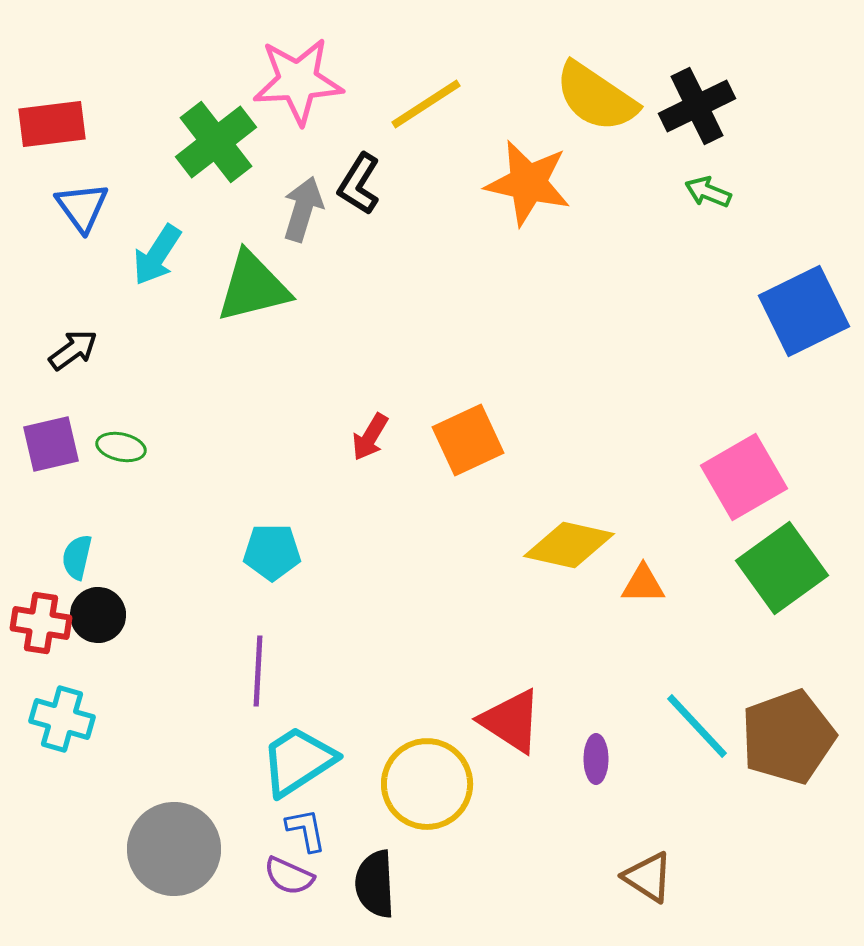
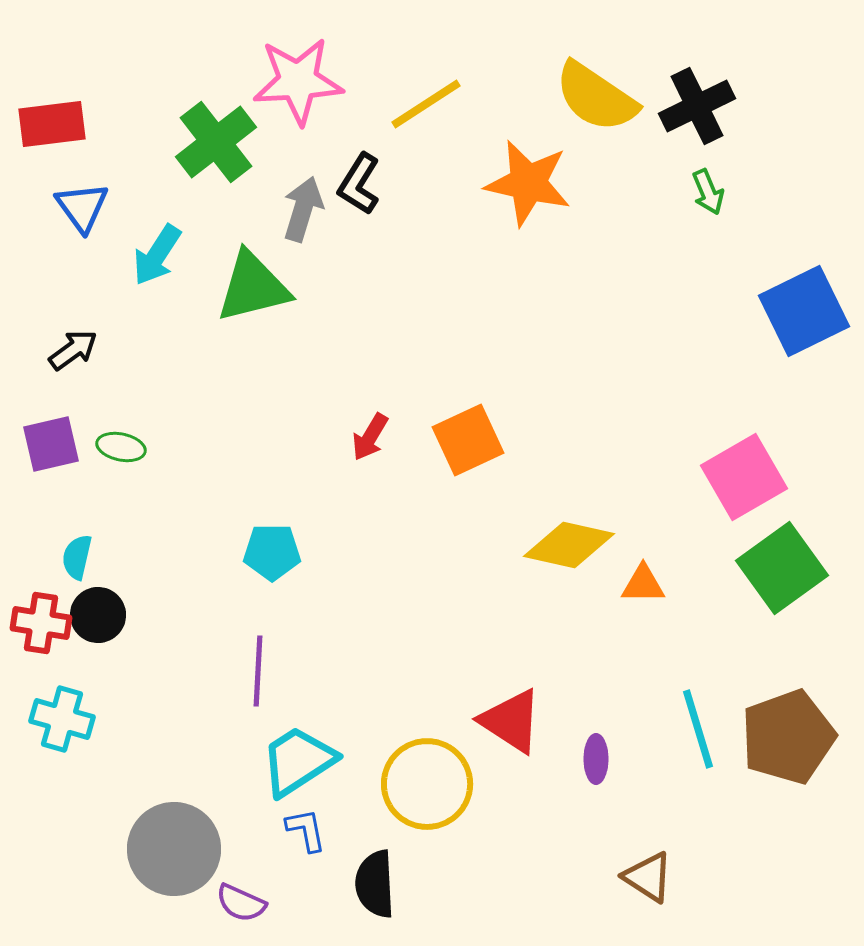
green arrow: rotated 135 degrees counterclockwise
cyan line: moved 1 px right, 3 px down; rotated 26 degrees clockwise
purple semicircle: moved 48 px left, 27 px down
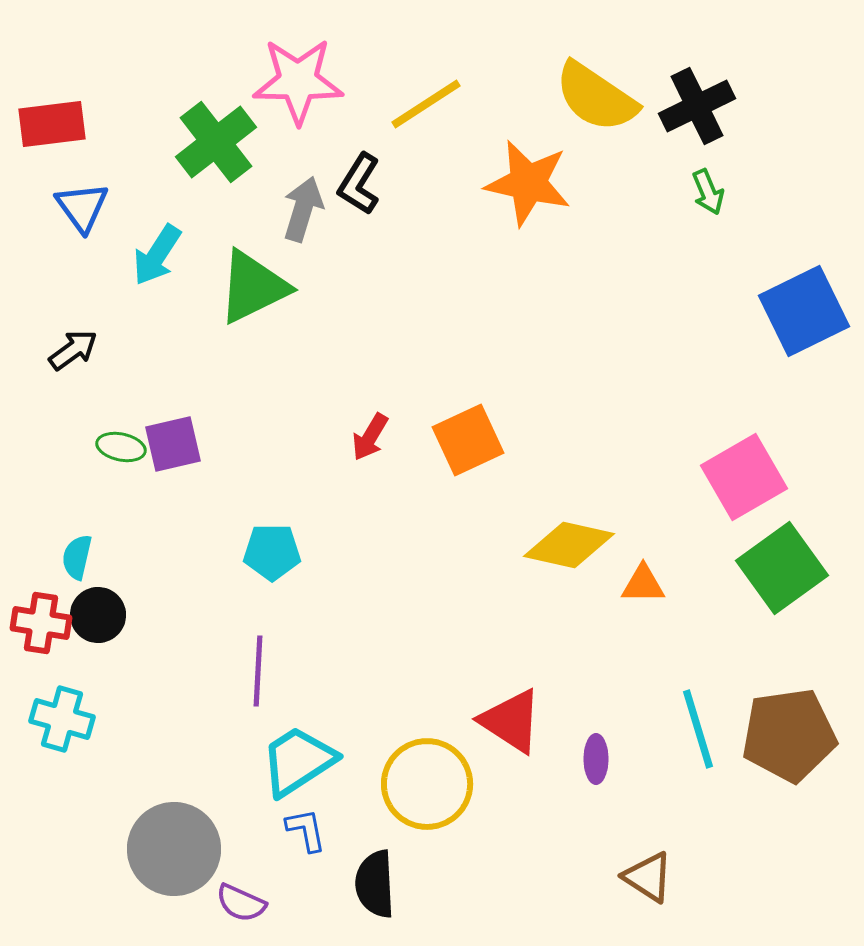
pink star: rotated 4 degrees clockwise
green triangle: rotated 12 degrees counterclockwise
purple square: moved 122 px right
brown pentagon: moved 1 px right, 2 px up; rotated 12 degrees clockwise
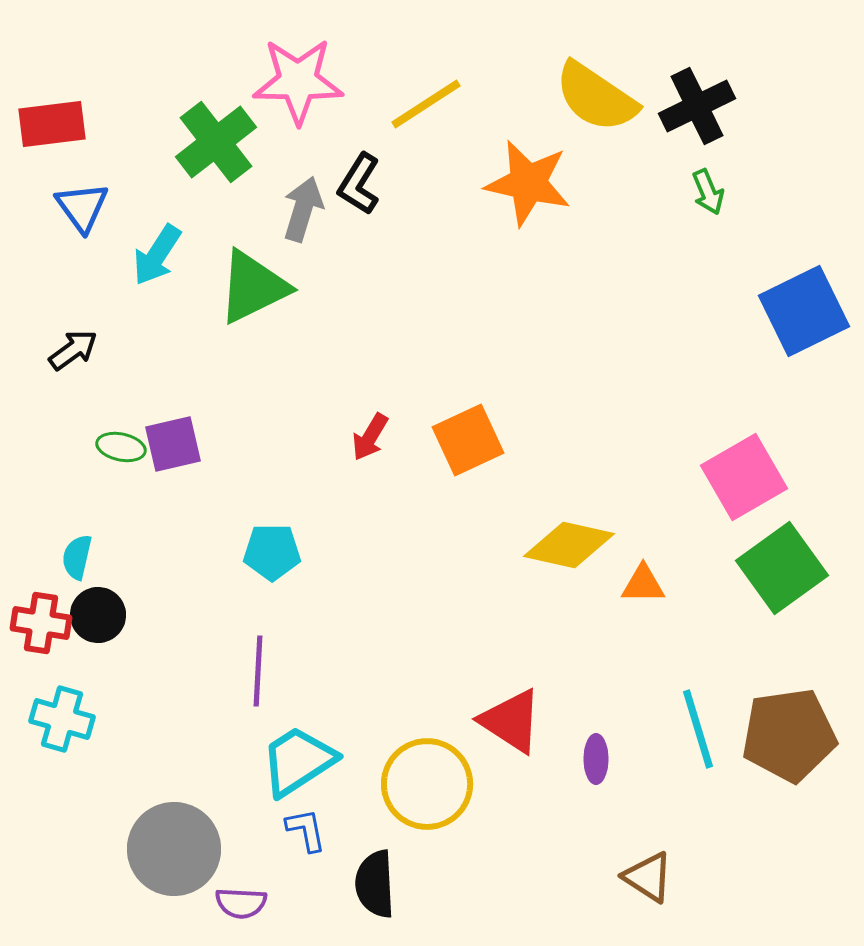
purple semicircle: rotated 21 degrees counterclockwise
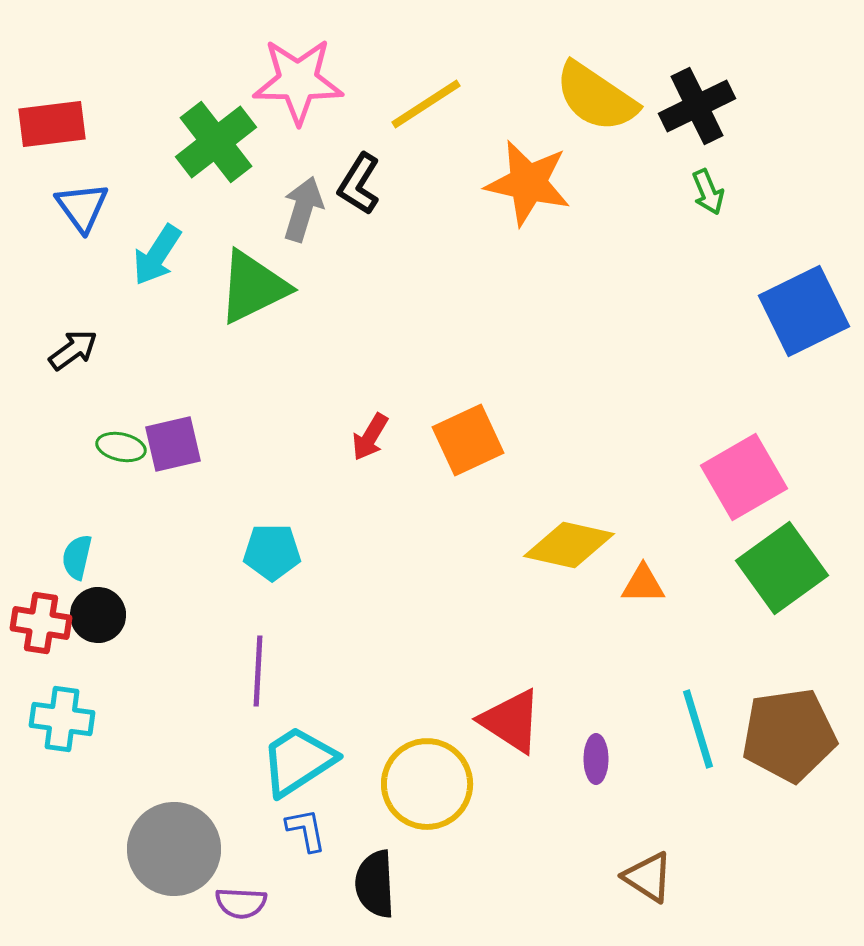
cyan cross: rotated 8 degrees counterclockwise
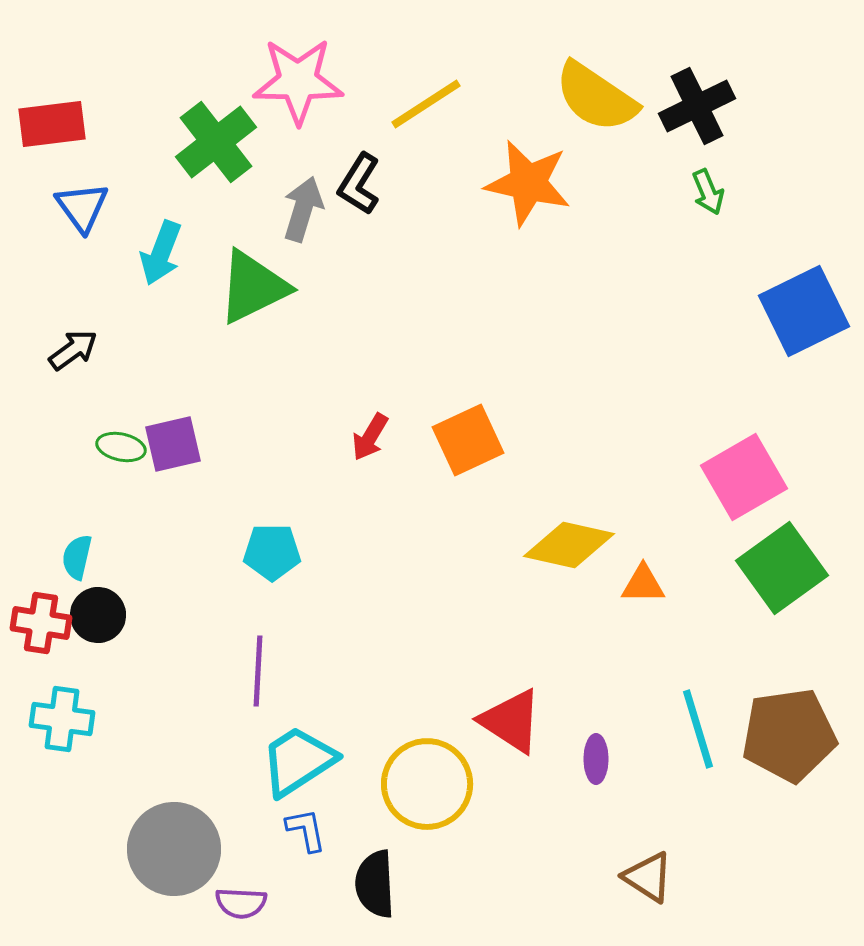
cyan arrow: moved 4 px right, 2 px up; rotated 12 degrees counterclockwise
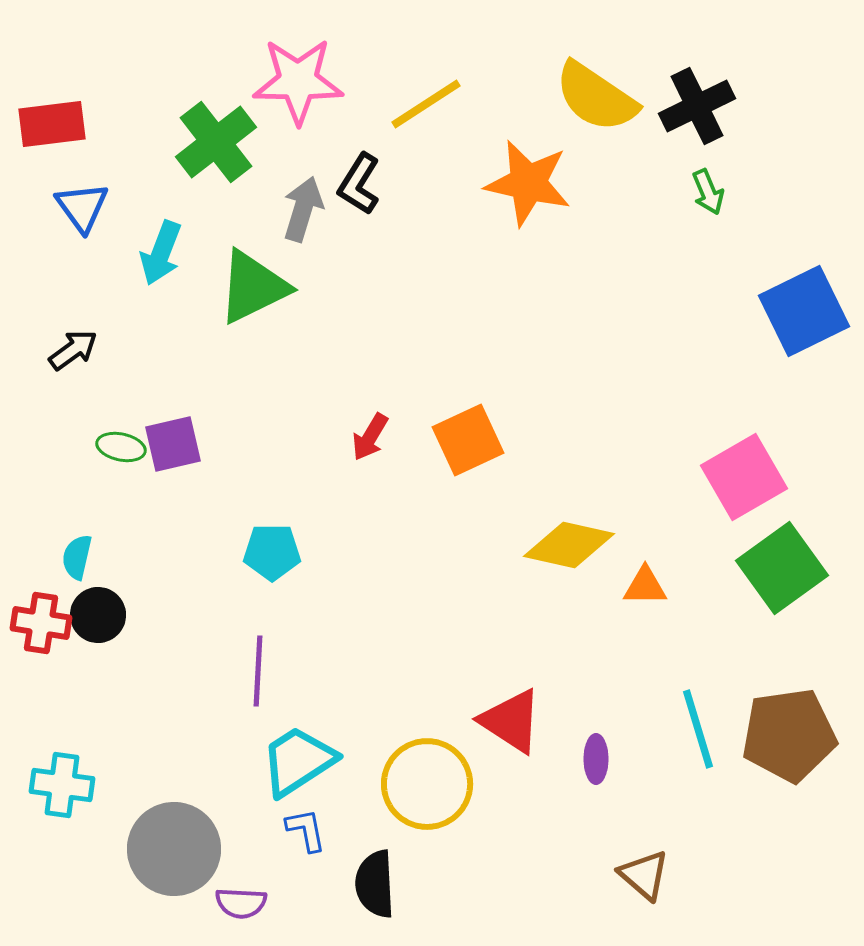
orange triangle: moved 2 px right, 2 px down
cyan cross: moved 66 px down
brown triangle: moved 4 px left, 2 px up; rotated 8 degrees clockwise
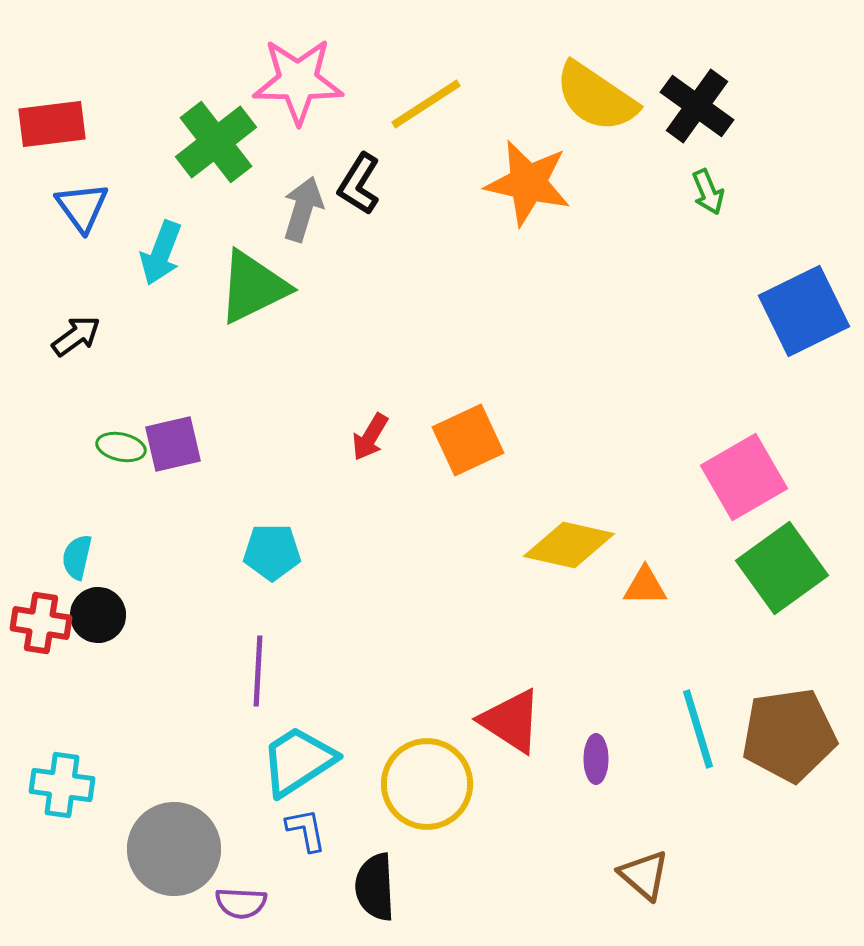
black cross: rotated 28 degrees counterclockwise
black arrow: moved 3 px right, 14 px up
black semicircle: moved 3 px down
